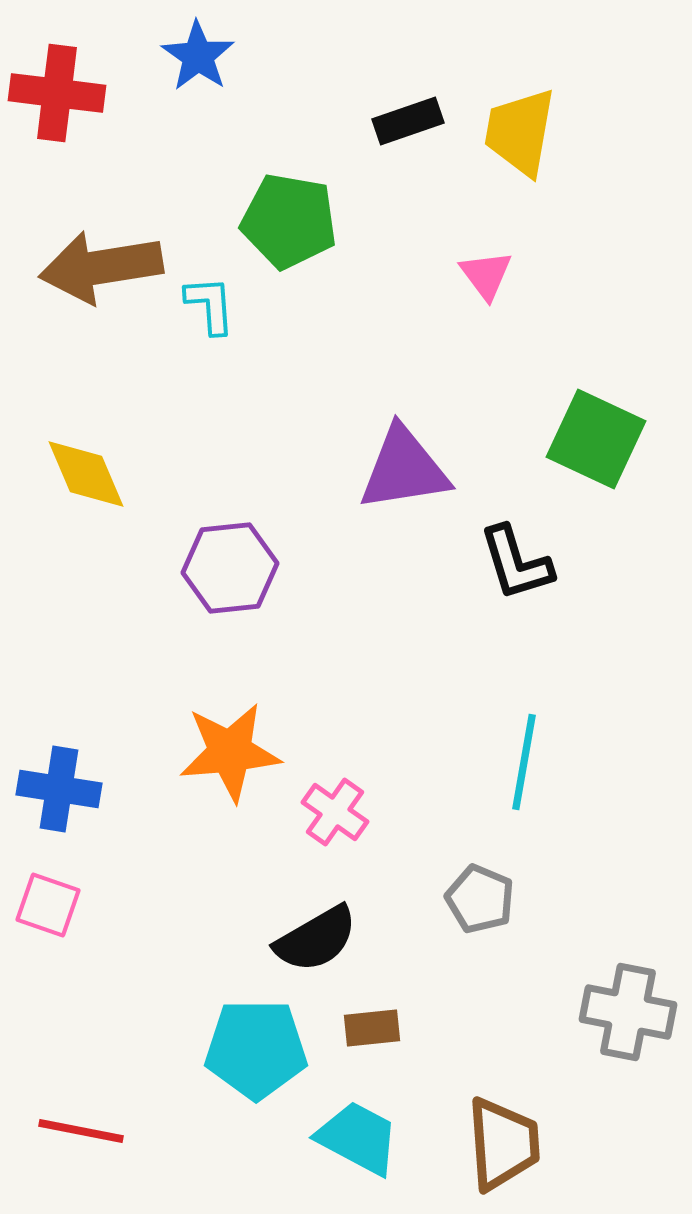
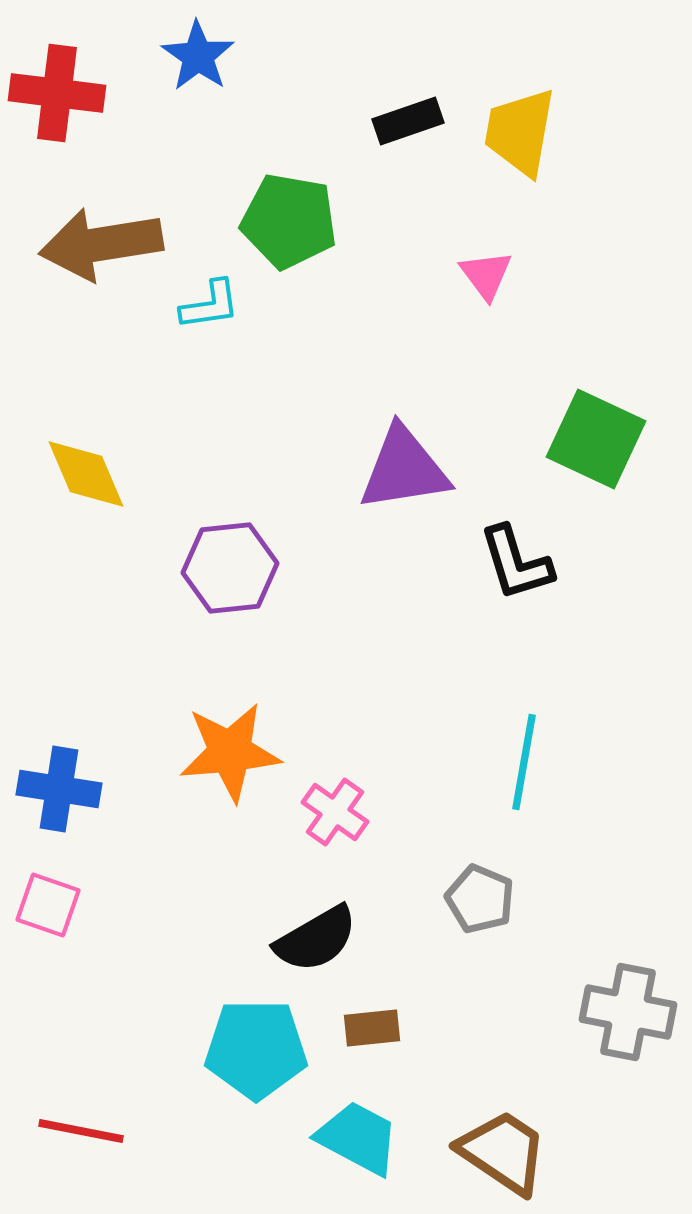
brown arrow: moved 23 px up
cyan L-shape: rotated 86 degrees clockwise
brown trapezoid: moved 8 px down; rotated 52 degrees counterclockwise
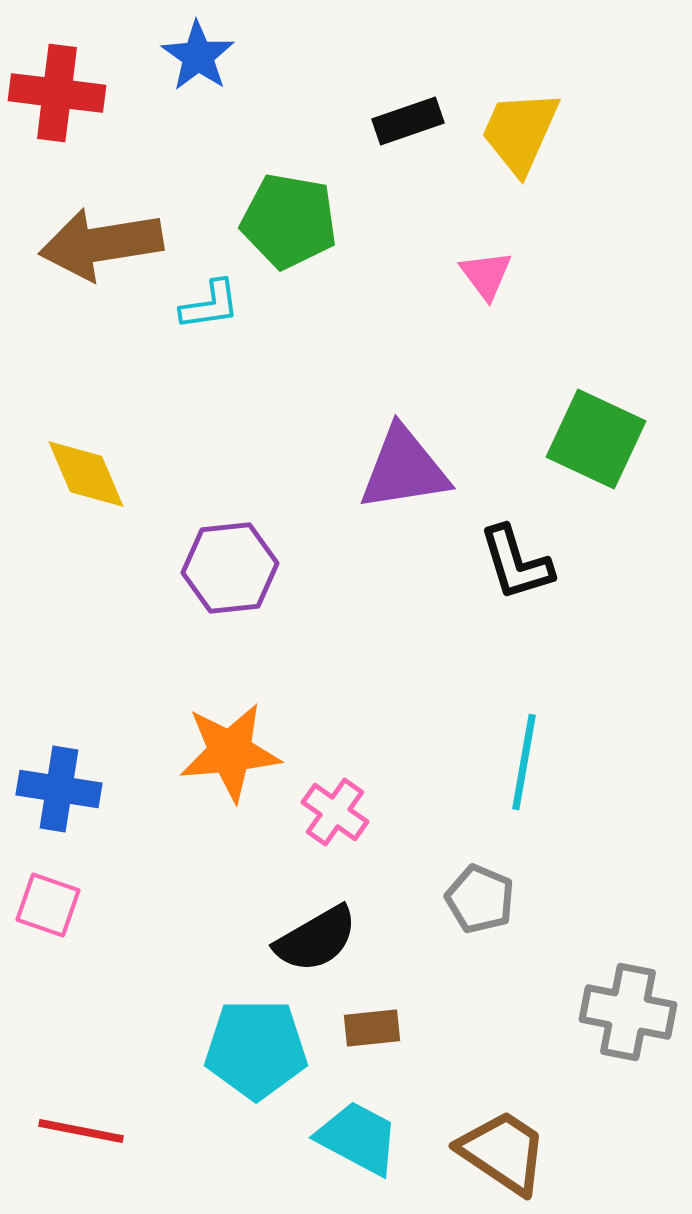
yellow trapezoid: rotated 14 degrees clockwise
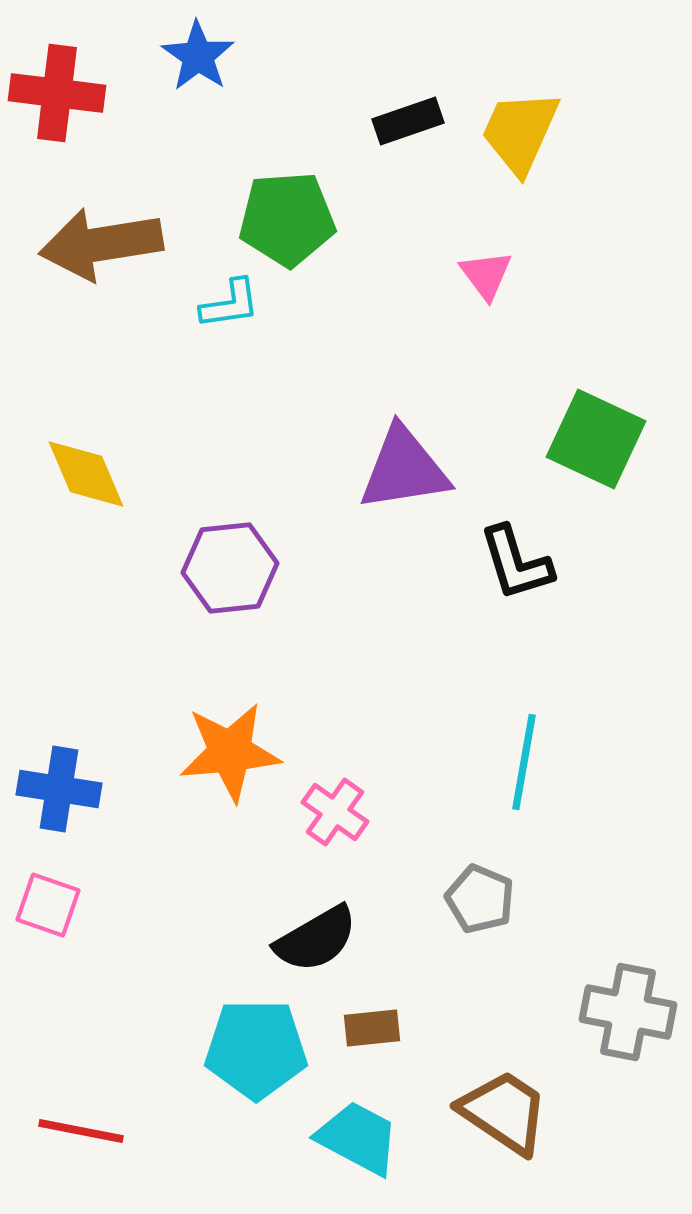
green pentagon: moved 2 px left, 2 px up; rotated 14 degrees counterclockwise
cyan L-shape: moved 20 px right, 1 px up
brown trapezoid: moved 1 px right, 40 px up
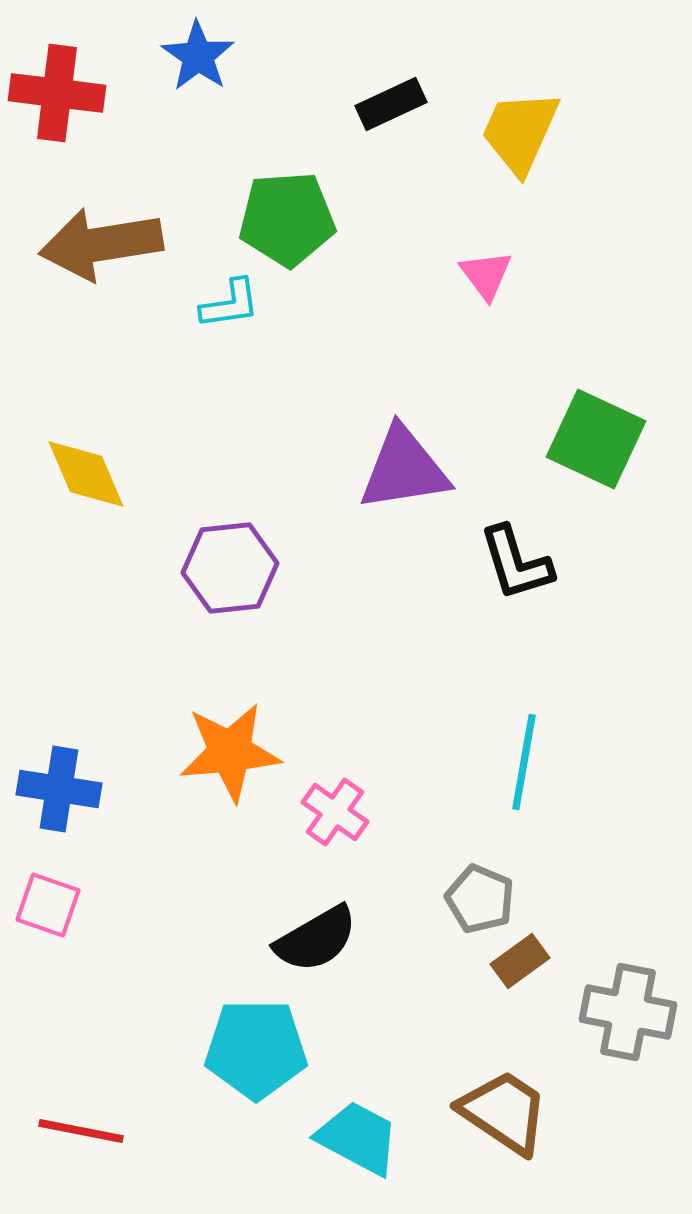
black rectangle: moved 17 px left, 17 px up; rotated 6 degrees counterclockwise
brown rectangle: moved 148 px right, 67 px up; rotated 30 degrees counterclockwise
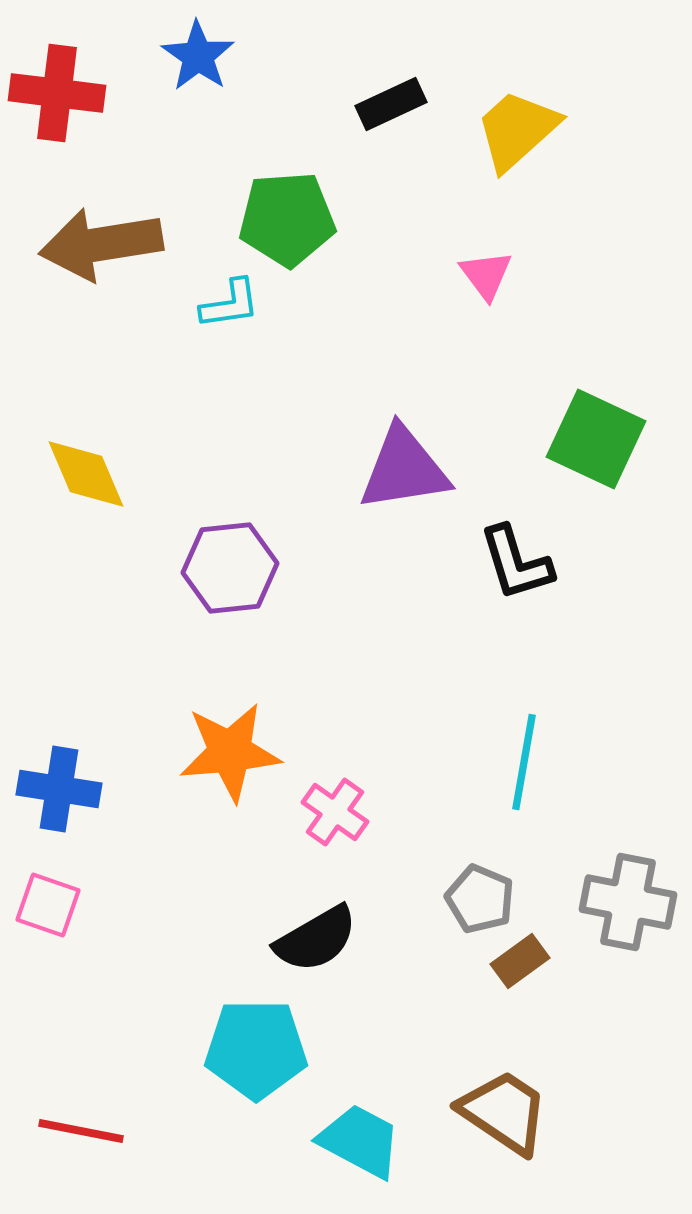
yellow trapezoid: moved 3 px left, 2 px up; rotated 24 degrees clockwise
gray cross: moved 110 px up
cyan trapezoid: moved 2 px right, 3 px down
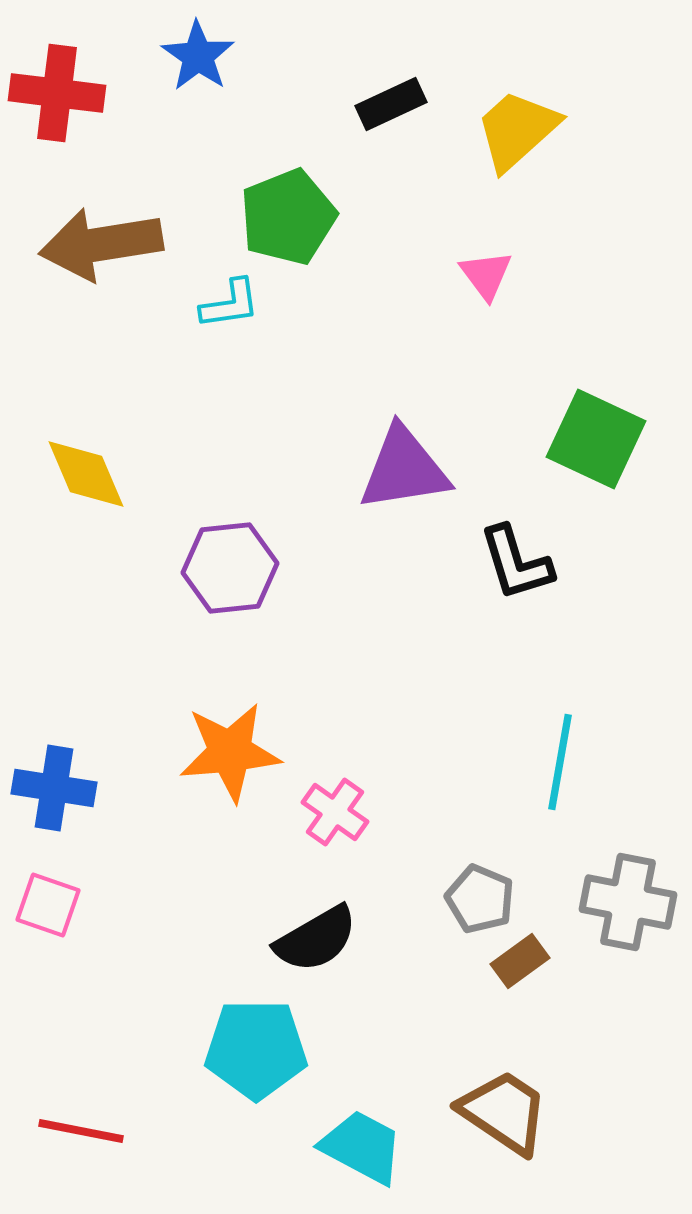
green pentagon: moved 1 px right, 2 px up; rotated 18 degrees counterclockwise
cyan line: moved 36 px right
blue cross: moved 5 px left, 1 px up
cyan trapezoid: moved 2 px right, 6 px down
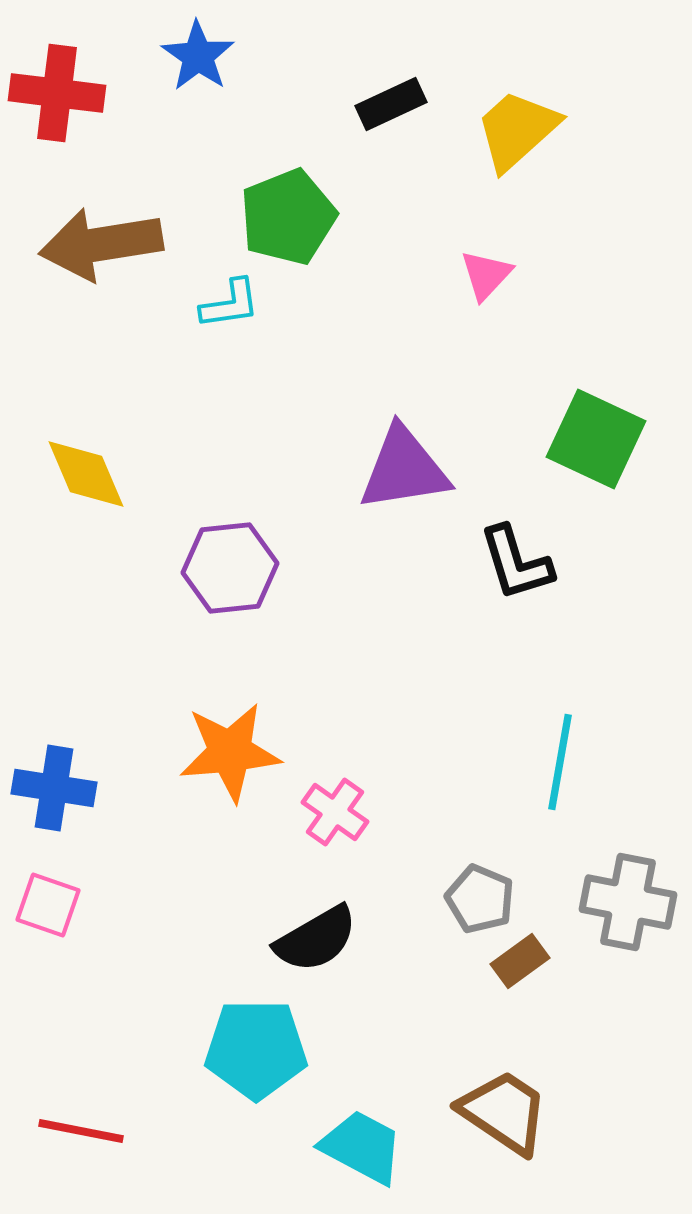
pink triangle: rotated 20 degrees clockwise
